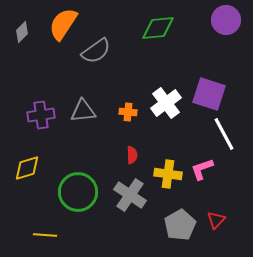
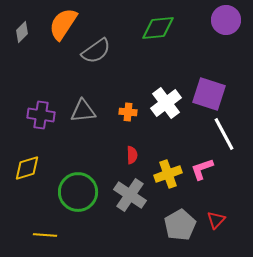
purple cross: rotated 16 degrees clockwise
yellow cross: rotated 28 degrees counterclockwise
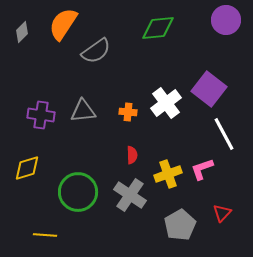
purple square: moved 5 px up; rotated 20 degrees clockwise
red triangle: moved 6 px right, 7 px up
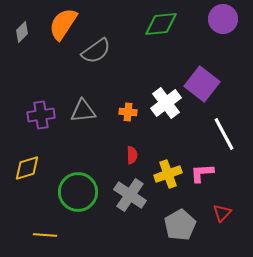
purple circle: moved 3 px left, 1 px up
green diamond: moved 3 px right, 4 px up
purple square: moved 7 px left, 5 px up
purple cross: rotated 16 degrees counterclockwise
pink L-shape: moved 4 px down; rotated 15 degrees clockwise
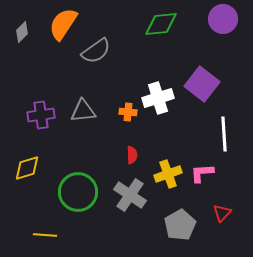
white cross: moved 8 px left, 5 px up; rotated 20 degrees clockwise
white line: rotated 24 degrees clockwise
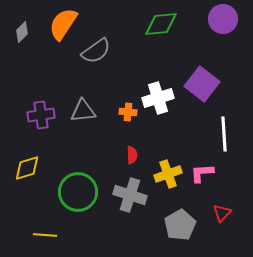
gray cross: rotated 16 degrees counterclockwise
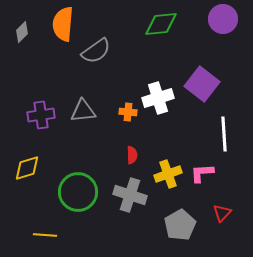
orange semicircle: rotated 28 degrees counterclockwise
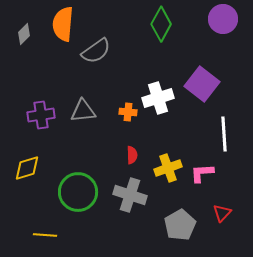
green diamond: rotated 56 degrees counterclockwise
gray diamond: moved 2 px right, 2 px down
yellow cross: moved 6 px up
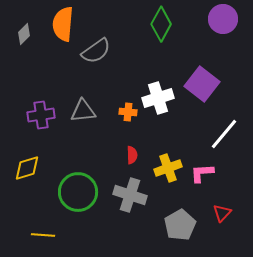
white line: rotated 44 degrees clockwise
yellow line: moved 2 px left
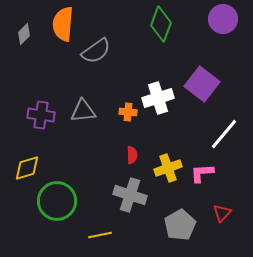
green diamond: rotated 8 degrees counterclockwise
purple cross: rotated 16 degrees clockwise
green circle: moved 21 px left, 9 px down
yellow line: moved 57 px right; rotated 15 degrees counterclockwise
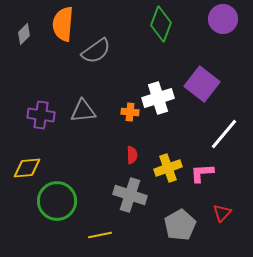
orange cross: moved 2 px right
yellow diamond: rotated 12 degrees clockwise
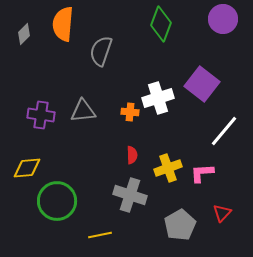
gray semicircle: moved 5 px right; rotated 144 degrees clockwise
white line: moved 3 px up
